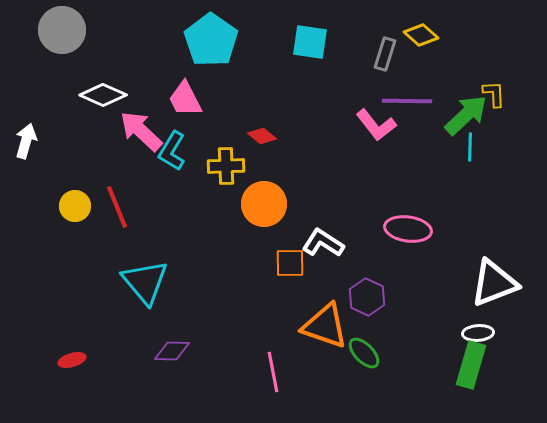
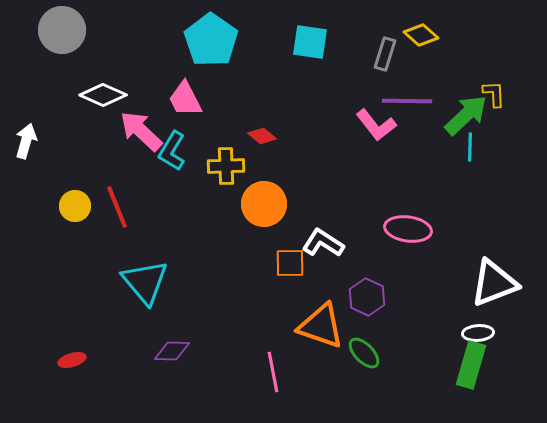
orange triangle: moved 4 px left
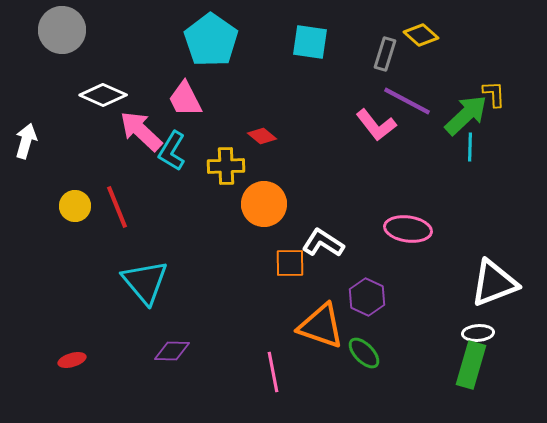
purple line: rotated 27 degrees clockwise
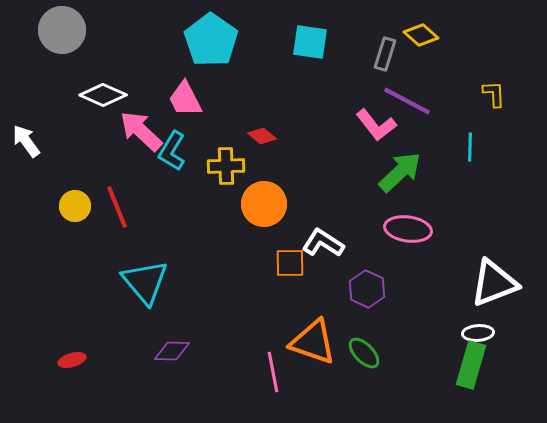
green arrow: moved 66 px left, 57 px down
white arrow: rotated 52 degrees counterclockwise
purple hexagon: moved 8 px up
orange triangle: moved 8 px left, 16 px down
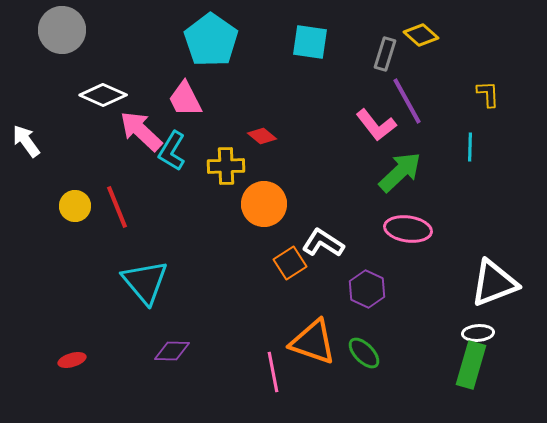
yellow L-shape: moved 6 px left
purple line: rotated 33 degrees clockwise
orange square: rotated 32 degrees counterclockwise
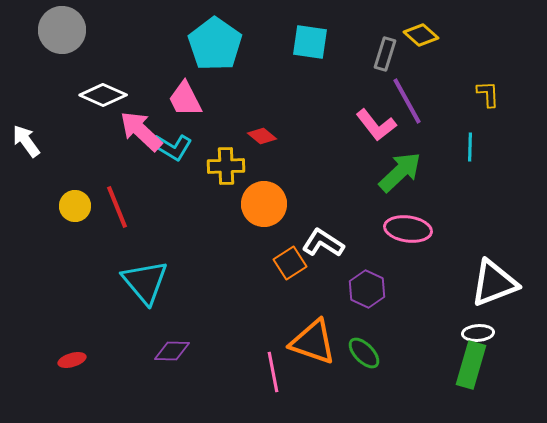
cyan pentagon: moved 4 px right, 4 px down
cyan L-shape: moved 4 px up; rotated 90 degrees counterclockwise
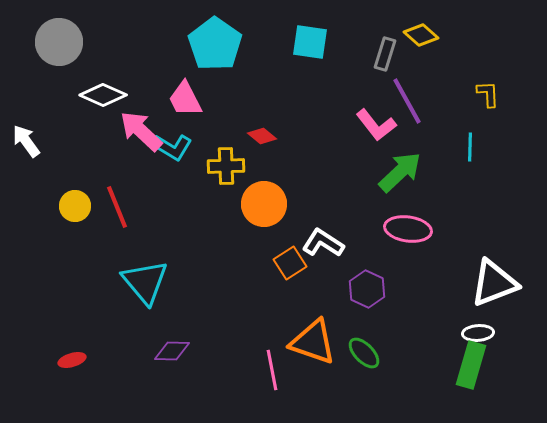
gray circle: moved 3 px left, 12 px down
pink line: moved 1 px left, 2 px up
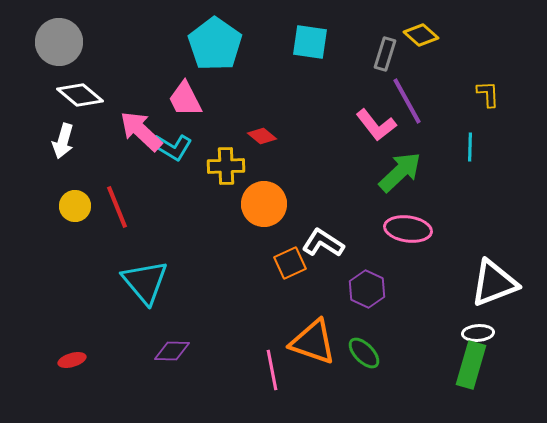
white diamond: moved 23 px left; rotated 15 degrees clockwise
white arrow: moved 37 px right; rotated 128 degrees counterclockwise
orange square: rotated 8 degrees clockwise
